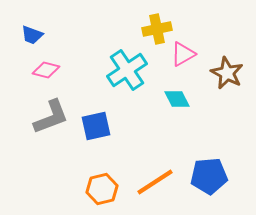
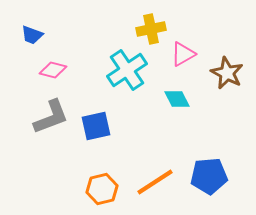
yellow cross: moved 6 px left
pink diamond: moved 7 px right
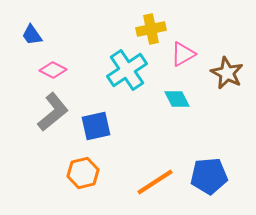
blue trapezoid: rotated 35 degrees clockwise
pink diamond: rotated 12 degrees clockwise
gray L-shape: moved 2 px right, 5 px up; rotated 18 degrees counterclockwise
orange hexagon: moved 19 px left, 16 px up
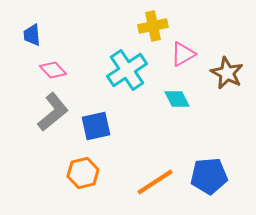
yellow cross: moved 2 px right, 3 px up
blue trapezoid: rotated 30 degrees clockwise
pink diamond: rotated 20 degrees clockwise
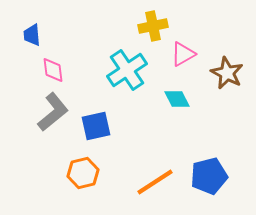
pink diamond: rotated 36 degrees clockwise
blue pentagon: rotated 9 degrees counterclockwise
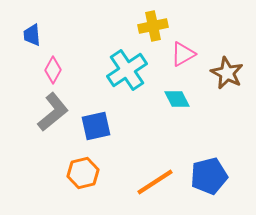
pink diamond: rotated 36 degrees clockwise
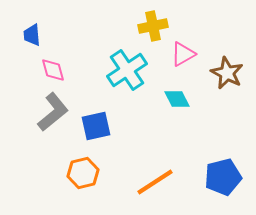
pink diamond: rotated 44 degrees counterclockwise
blue pentagon: moved 14 px right, 1 px down
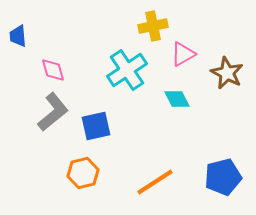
blue trapezoid: moved 14 px left, 1 px down
